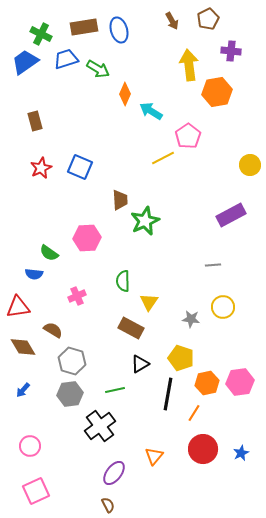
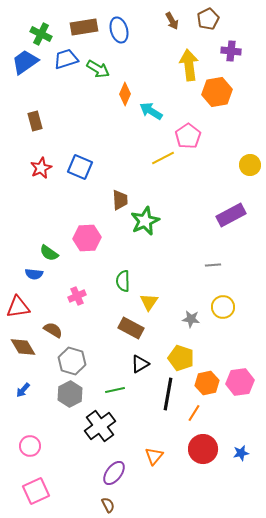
gray hexagon at (70, 394): rotated 20 degrees counterclockwise
blue star at (241, 453): rotated 14 degrees clockwise
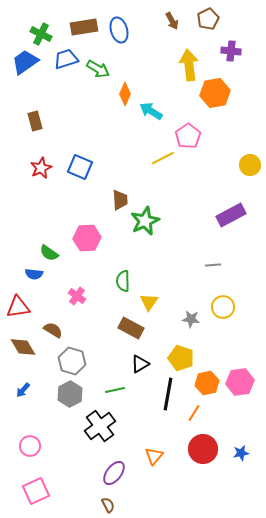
orange hexagon at (217, 92): moved 2 px left, 1 px down
pink cross at (77, 296): rotated 30 degrees counterclockwise
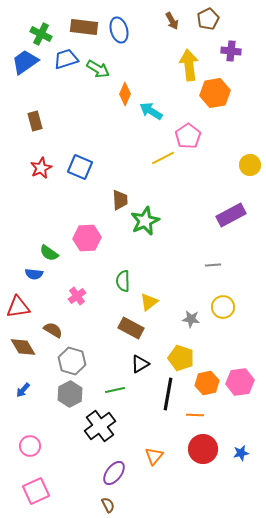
brown rectangle at (84, 27): rotated 16 degrees clockwise
pink cross at (77, 296): rotated 18 degrees clockwise
yellow triangle at (149, 302): rotated 18 degrees clockwise
orange line at (194, 413): moved 1 px right, 2 px down; rotated 60 degrees clockwise
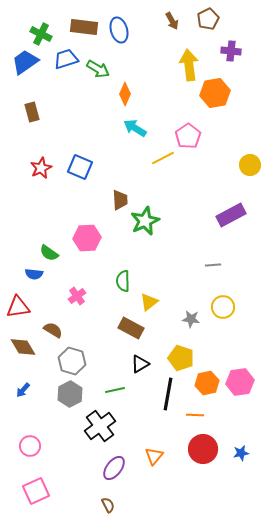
cyan arrow at (151, 111): moved 16 px left, 17 px down
brown rectangle at (35, 121): moved 3 px left, 9 px up
purple ellipse at (114, 473): moved 5 px up
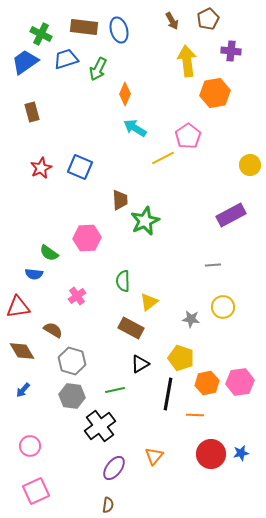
yellow arrow at (189, 65): moved 2 px left, 4 px up
green arrow at (98, 69): rotated 85 degrees clockwise
brown diamond at (23, 347): moved 1 px left, 4 px down
gray hexagon at (70, 394): moved 2 px right, 2 px down; rotated 25 degrees counterclockwise
red circle at (203, 449): moved 8 px right, 5 px down
brown semicircle at (108, 505): rotated 35 degrees clockwise
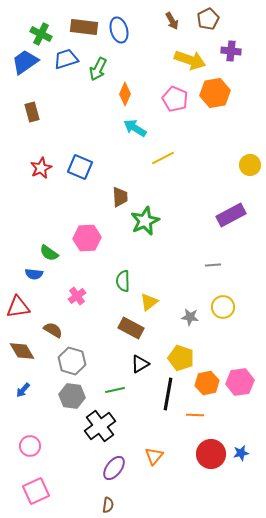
yellow arrow at (187, 61): moved 3 px right, 1 px up; rotated 116 degrees clockwise
pink pentagon at (188, 136): moved 13 px left, 37 px up; rotated 15 degrees counterclockwise
brown trapezoid at (120, 200): moved 3 px up
gray star at (191, 319): moved 1 px left, 2 px up
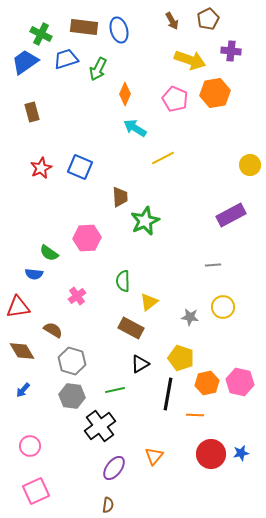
pink hexagon at (240, 382): rotated 20 degrees clockwise
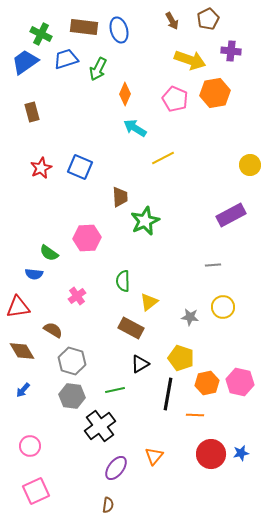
purple ellipse at (114, 468): moved 2 px right
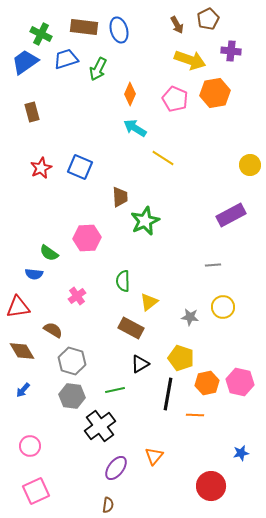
brown arrow at (172, 21): moved 5 px right, 4 px down
orange diamond at (125, 94): moved 5 px right
yellow line at (163, 158): rotated 60 degrees clockwise
red circle at (211, 454): moved 32 px down
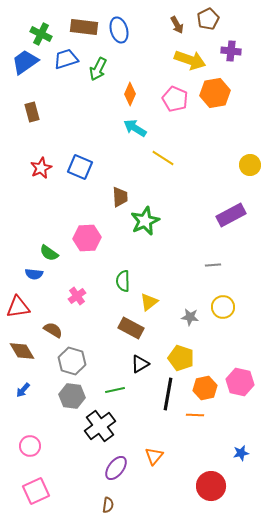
orange hexagon at (207, 383): moved 2 px left, 5 px down
